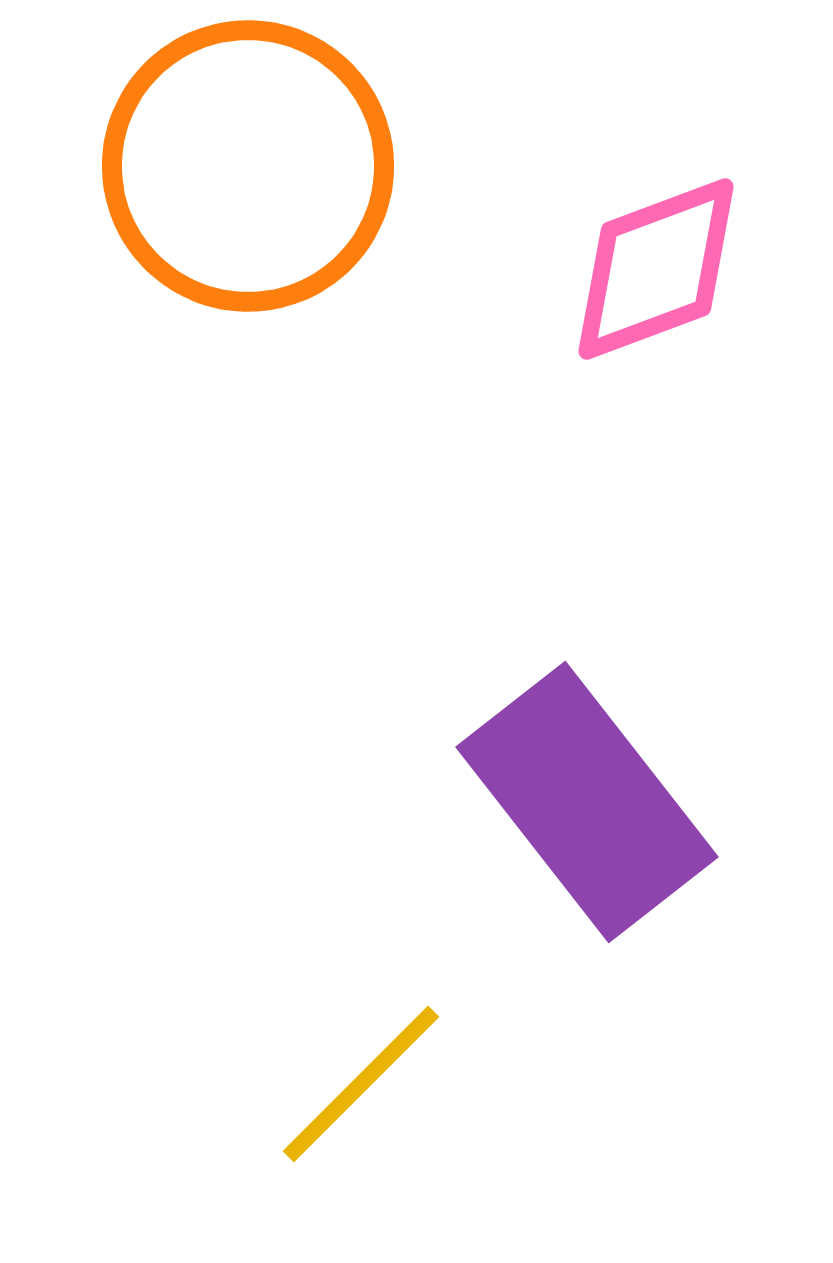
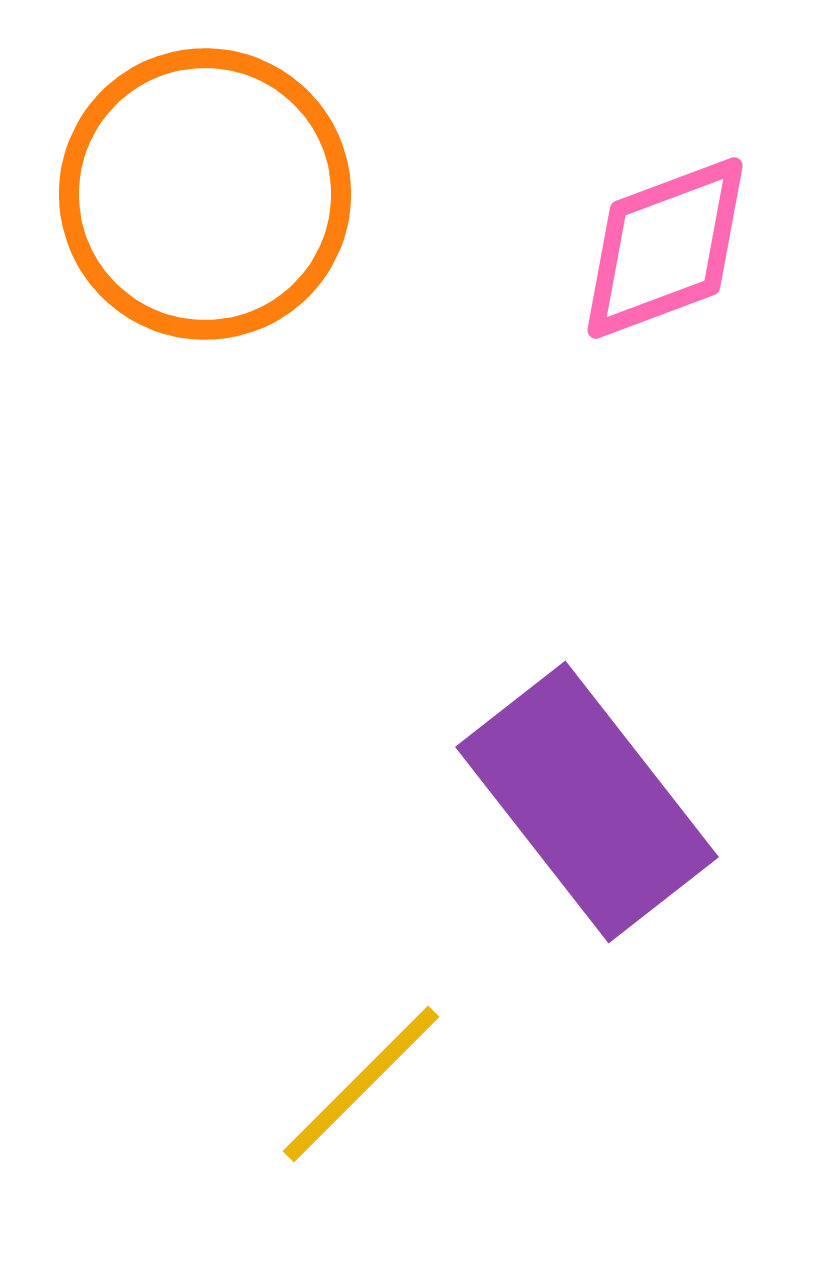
orange circle: moved 43 px left, 28 px down
pink diamond: moved 9 px right, 21 px up
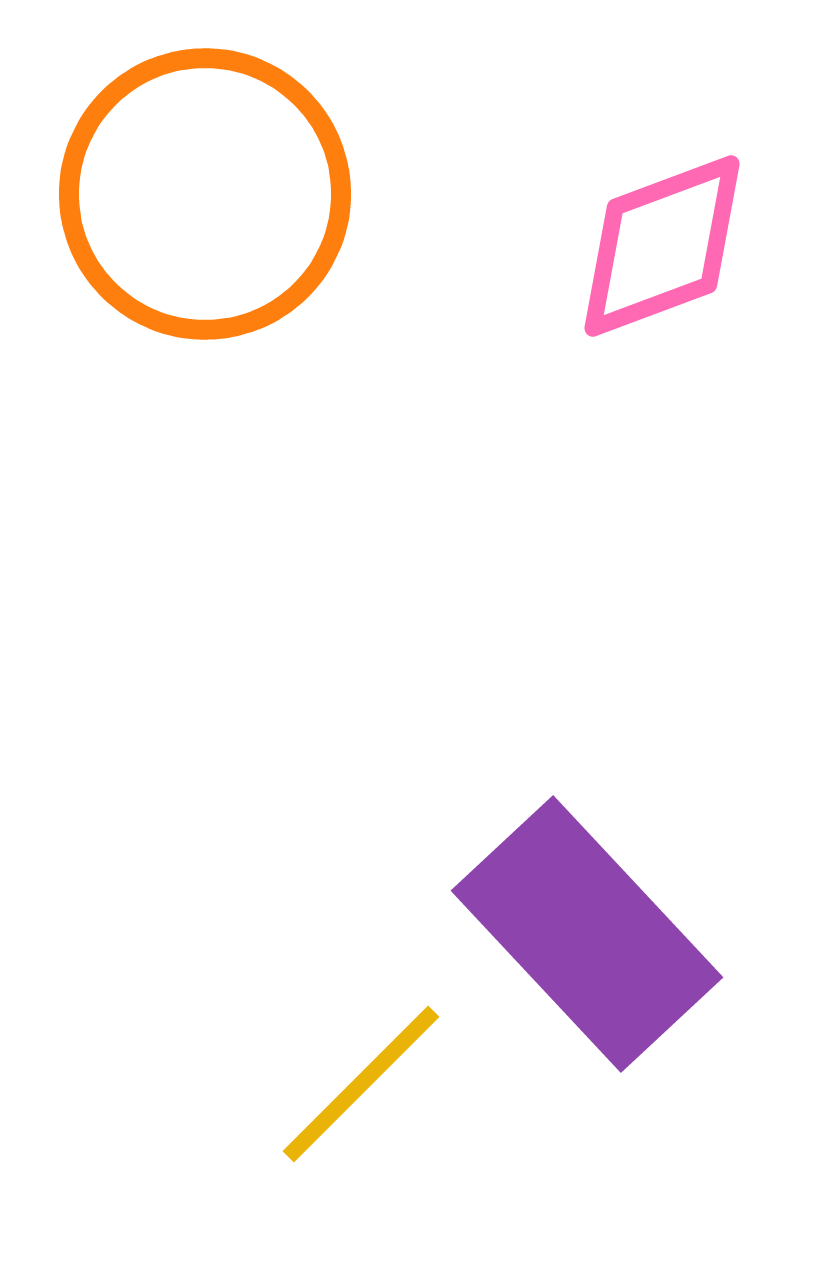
pink diamond: moved 3 px left, 2 px up
purple rectangle: moved 132 px down; rotated 5 degrees counterclockwise
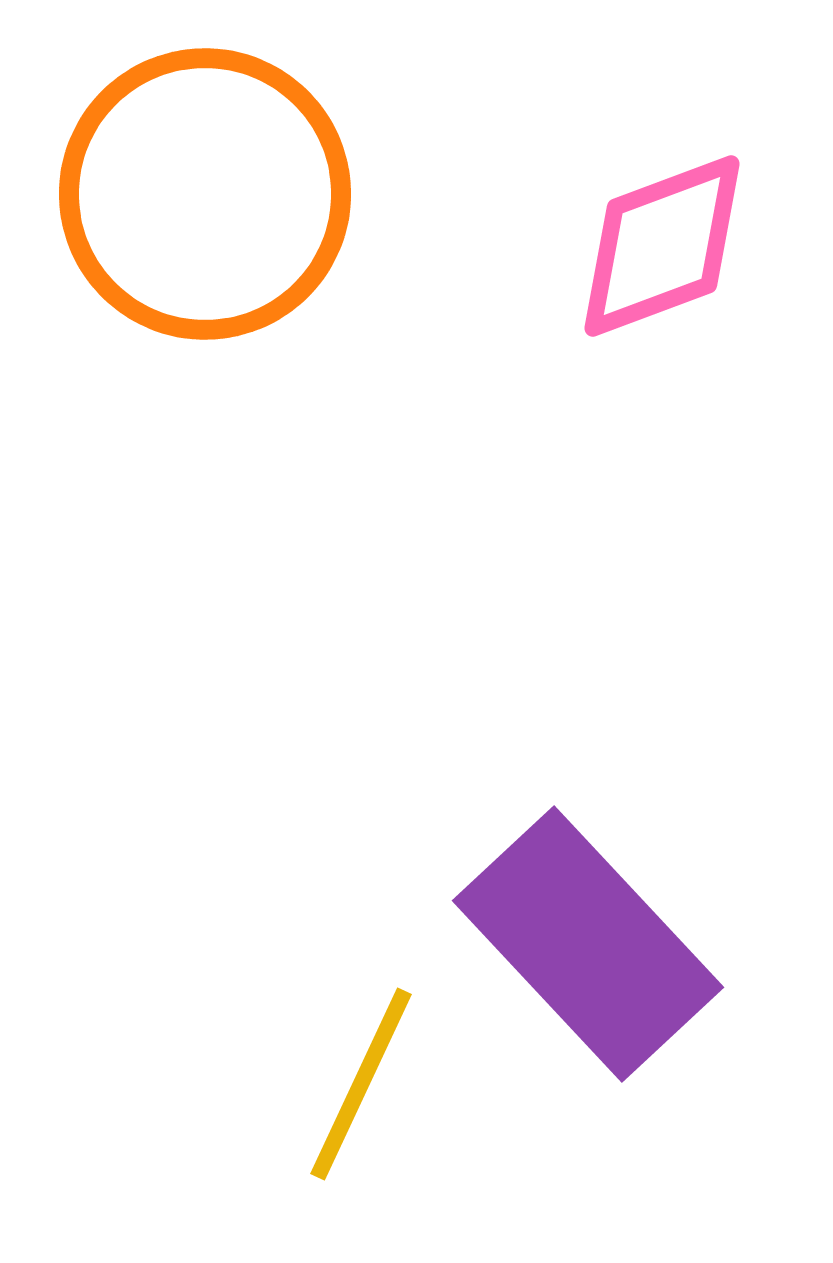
purple rectangle: moved 1 px right, 10 px down
yellow line: rotated 20 degrees counterclockwise
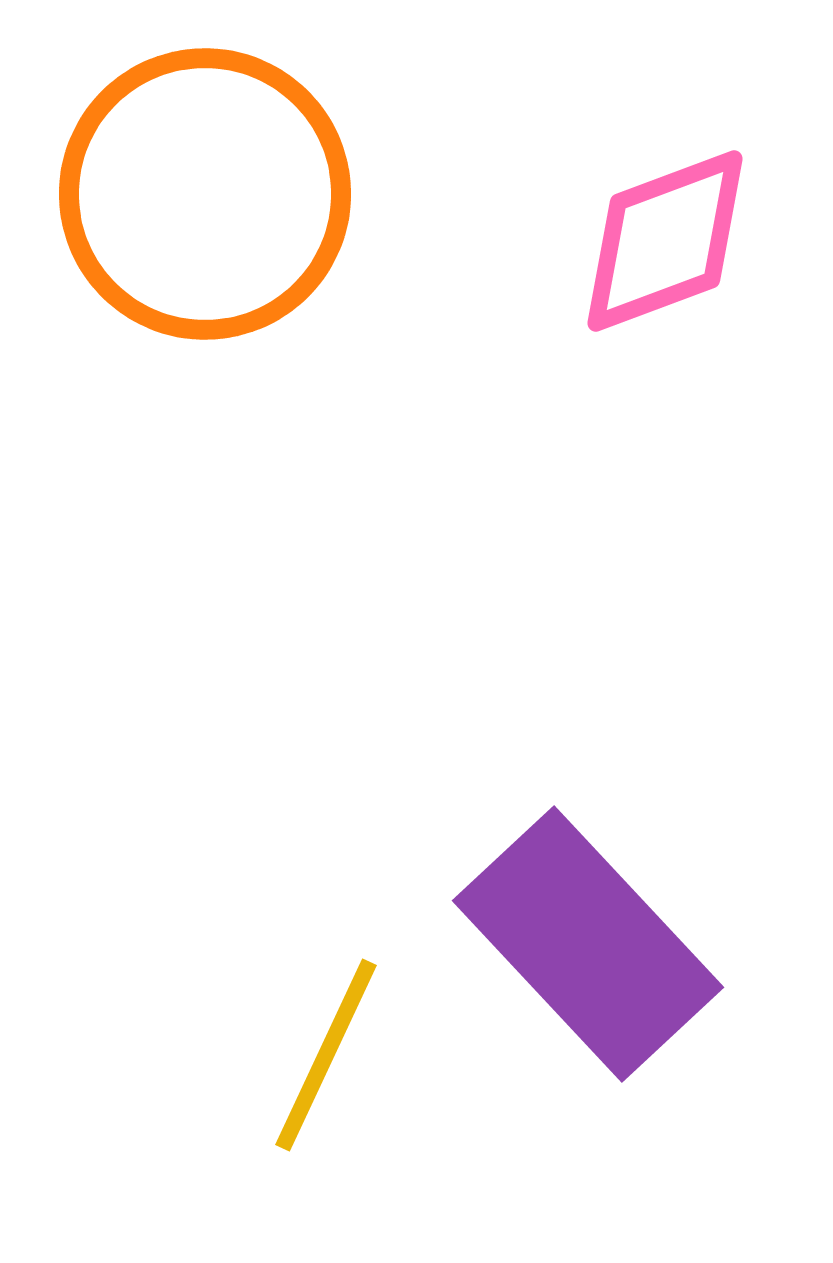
pink diamond: moved 3 px right, 5 px up
yellow line: moved 35 px left, 29 px up
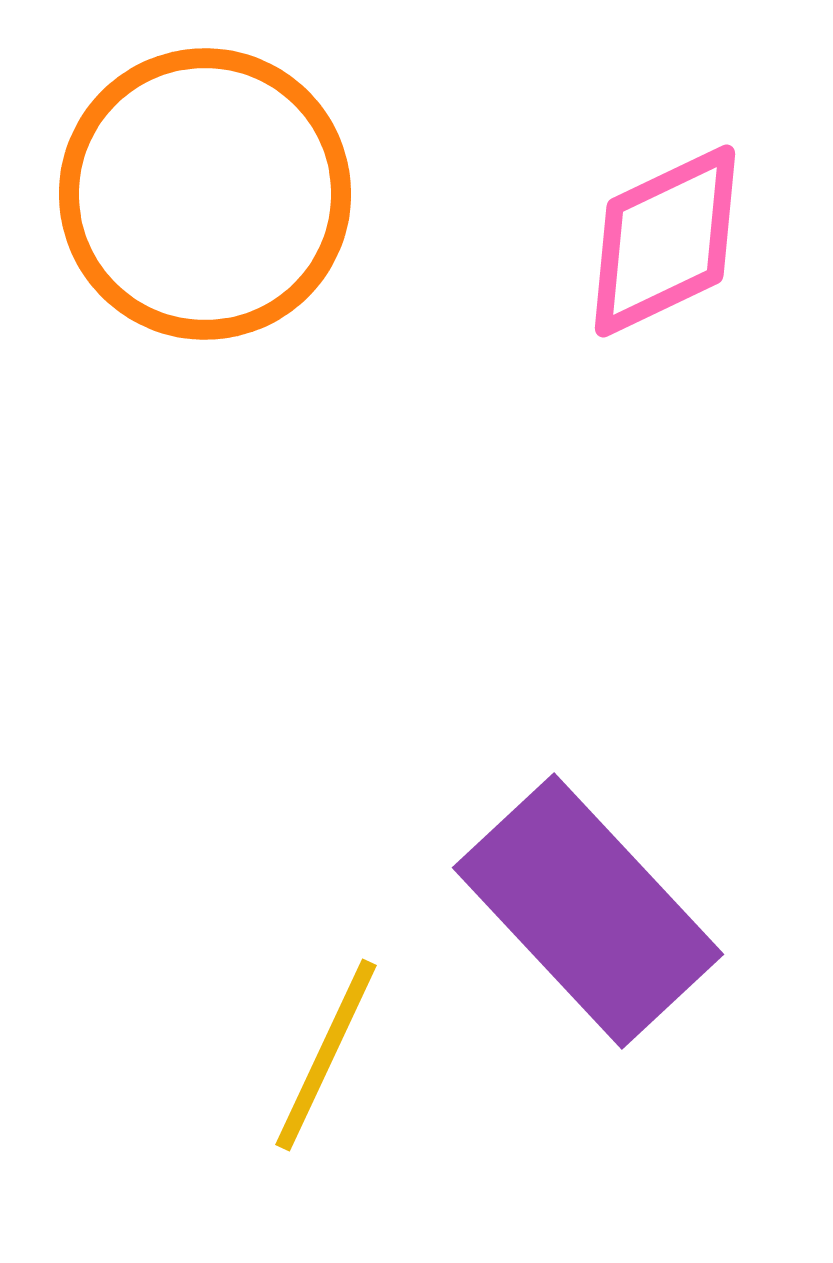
pink diamond: rotated 5 degrees counterclockwise
purple rectangle: moved 33 px up
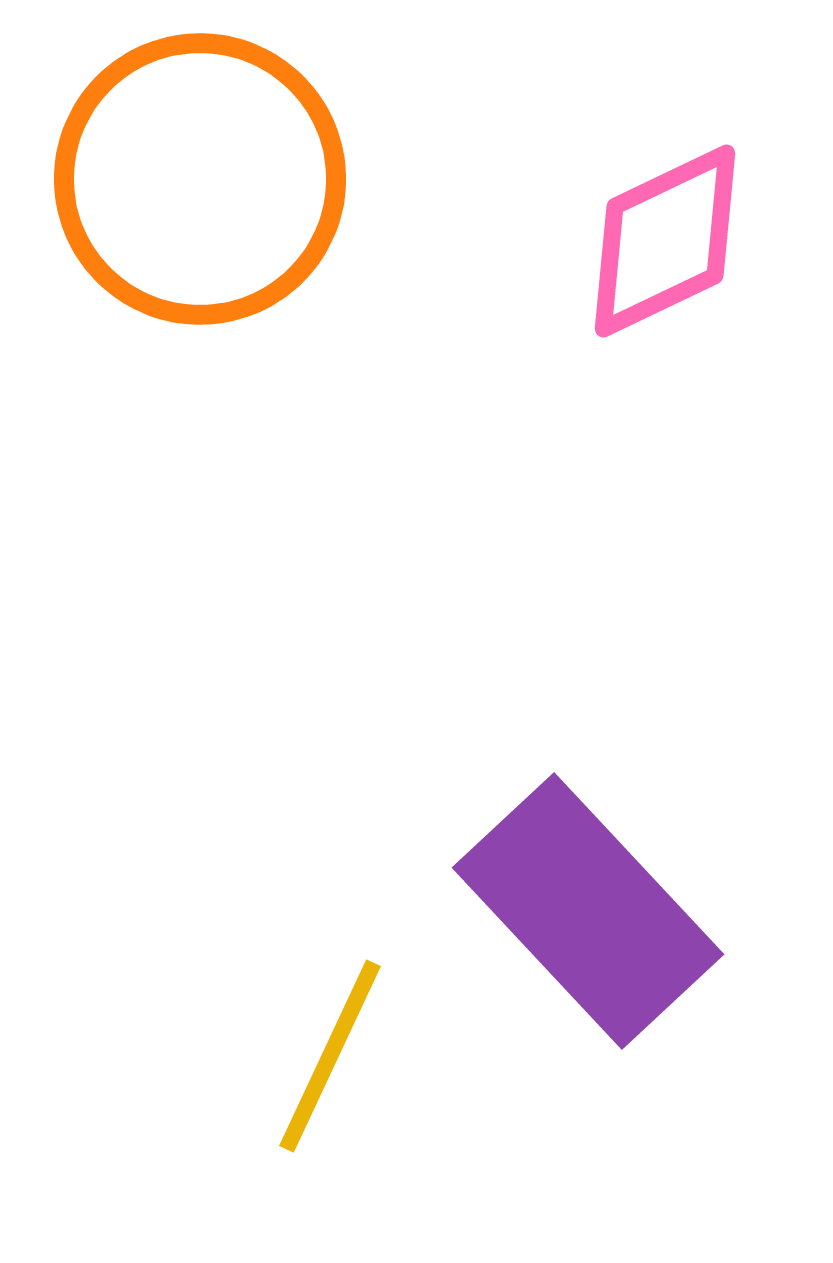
orange circle: moved 5 px left, 15 px up
yellow line: moved 4 px right, 1 px down
